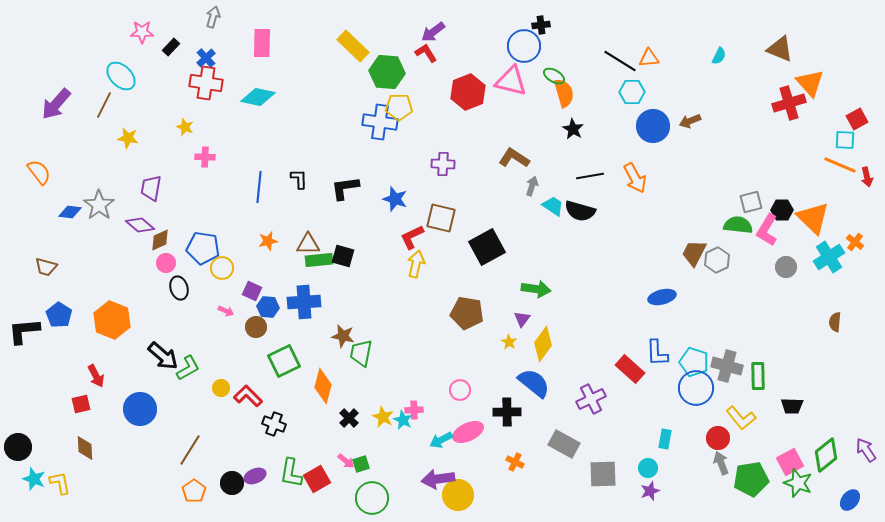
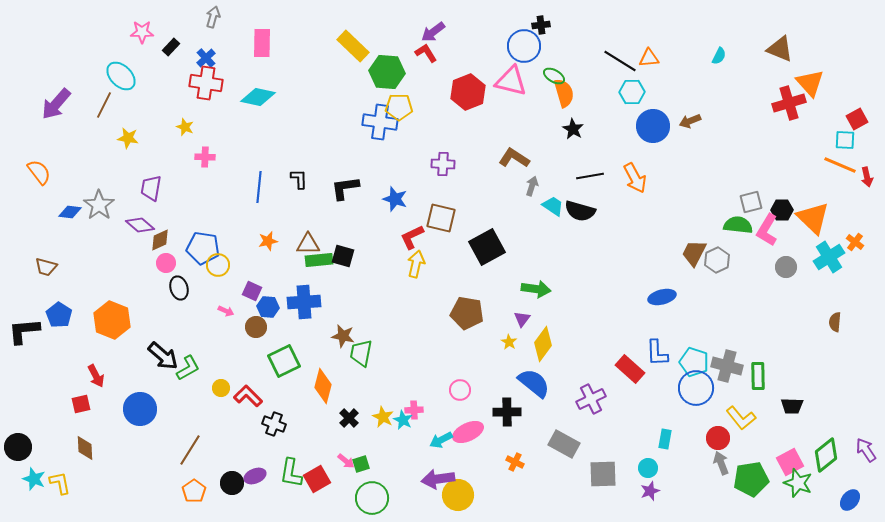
yellow circle at (222, 268): moved 4 px left, 3 px up
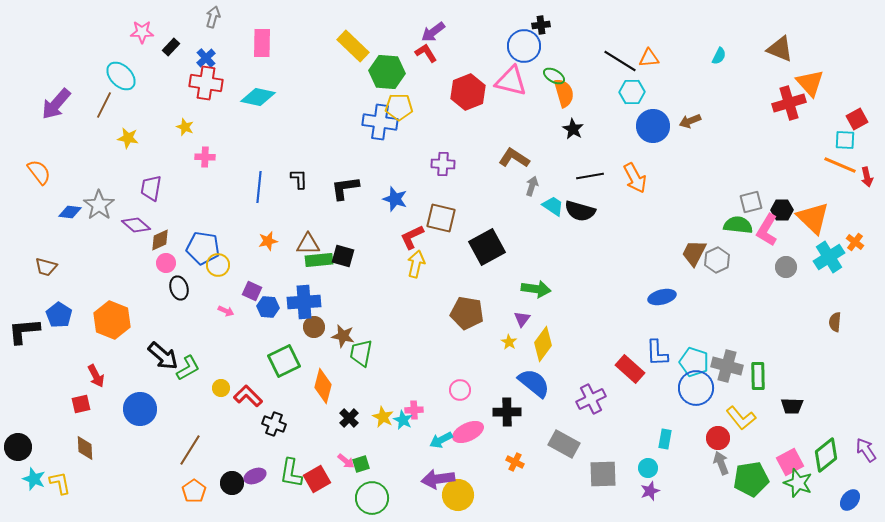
purple diamond at (140, 225): moved 4 px left
brown circle at (256, 327): moved 58 px right
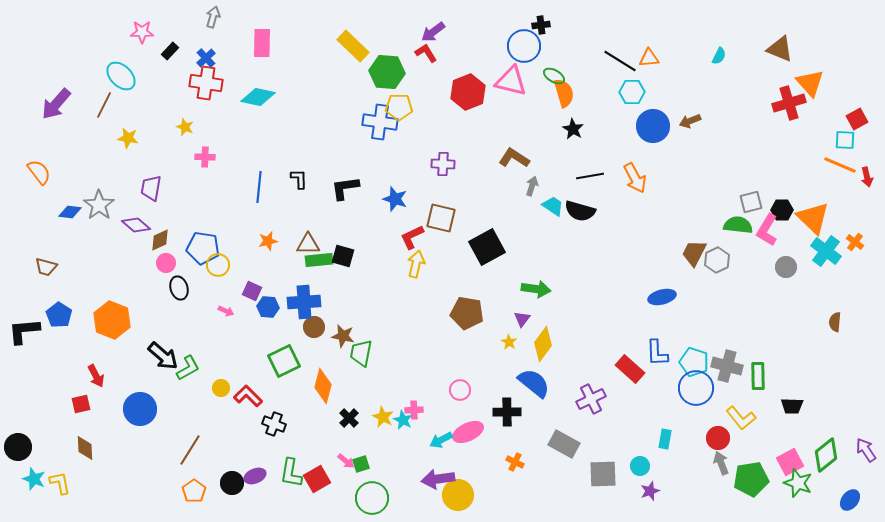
black rectangle at (171, 47): moved 1 px left, 4 px down
cyan cross at (829, 257): moved 3 px left, 6 px up; rotated 20 degrees counterclockwise
cyan circle at (648, 468): moved 8 px left, 2 px up
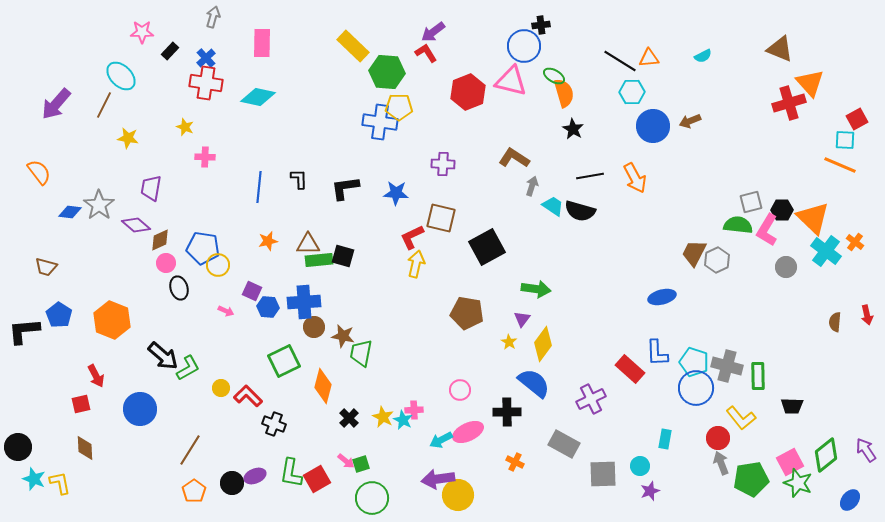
cyan semicircle at (719, 56): moved 16 px left; rotated 36 degrees clockwise
red arrow at (867, 177): moved 138 px down
blue star at (395, 199): moved 1 px right, 6 px up; rotated 15 degrees counterclockwise
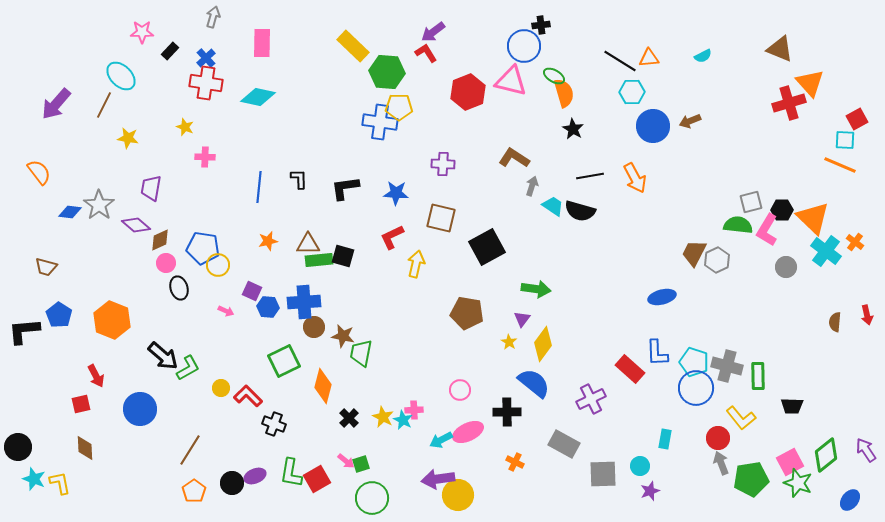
red L-shape at (412, 237): moved 20 px left
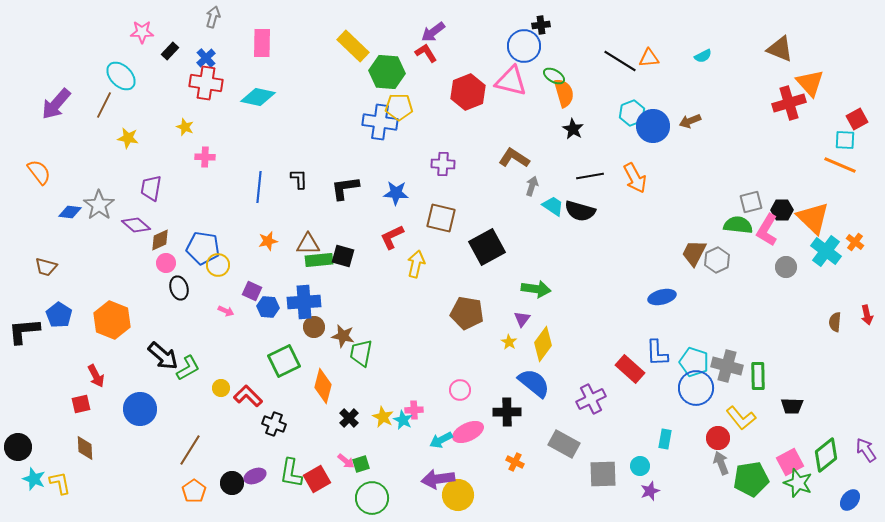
cyan hexagon at (632, 92): moved 21 px down; rotated 20 degrees counterclockwise
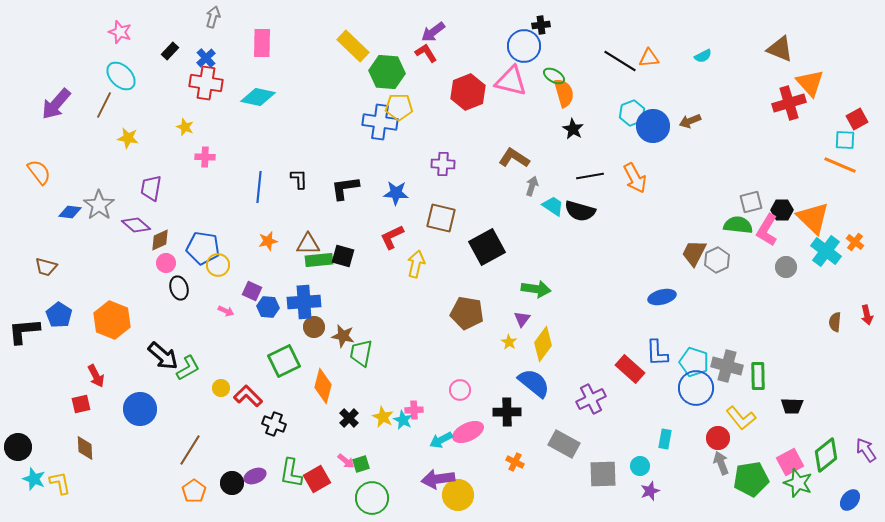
pink star at (142, 32): moved 22 px left; rotated 20 degrees clockwise
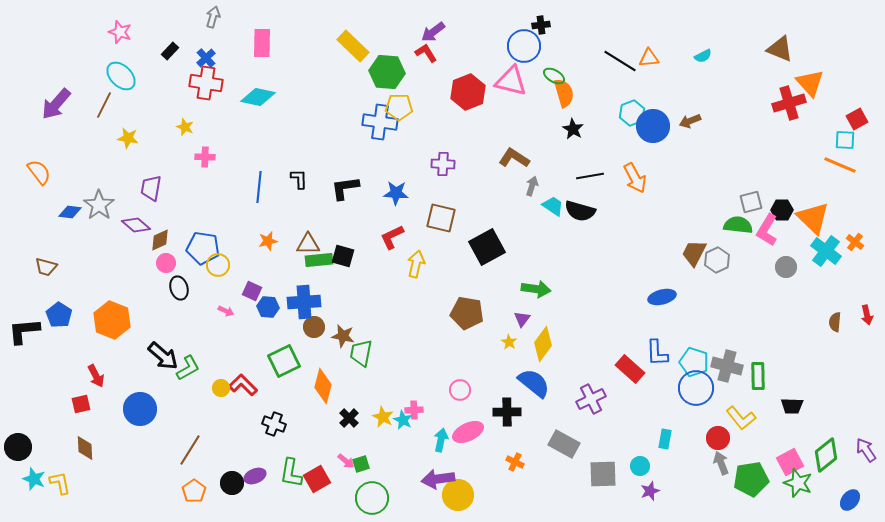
red L-shape at (248, 396): moved 5 px left, 11 px up
cyan arrow at (441, 440): rotated 130 degrees clockwise
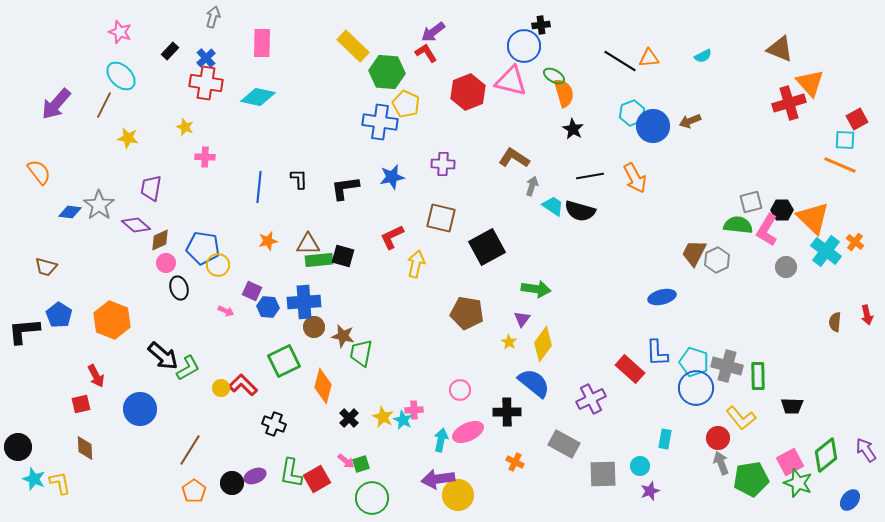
yellow pentagon at (399, 107): moved 7 px right, 3 px up; rotated 24 degrees clockwise
blue star at (396, 193): moved 4 px left, 16 px up; rotated 15 degrees counterclockwise
